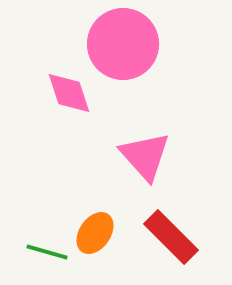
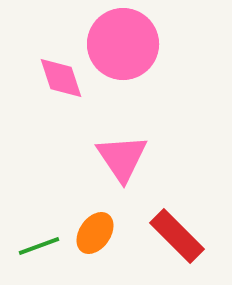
pink diamond: moved 8 px left, 15 px up
pink triangle: moved 23 px left, 2 px down; rotated 8 degrees clockwise
red rectangle: moved 6 px right, 1 px up
green line: moved 8 px left, 6 px up; rotated 36 degrees counterclockwise
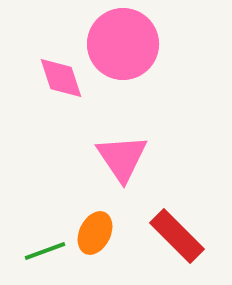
orange ellipse: rotated 9 degrees counterclockwise
green line: moved 6 px right, 5 px down
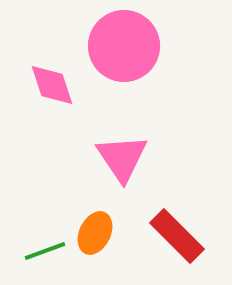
pink circle: moved 1 px right, 2 px down
pink diamond: moved 9 px left, 7 px down
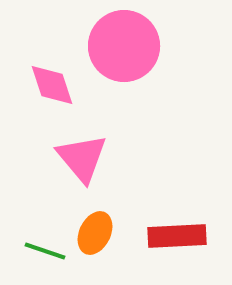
pink triangle: moved 40 px left; rotated 6 degrees counterclockwise
red rectangle: rotated 48 degrees counterclockwise
green line: rotated 39 degrees clockwise
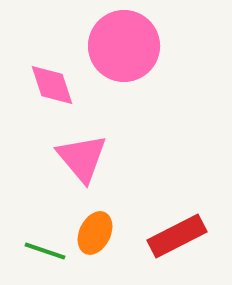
red rectangle: rotated 24 degrees counterclockwise
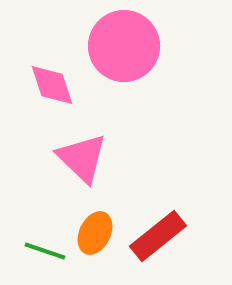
pink triangle: rotated 6 degrees counterclockwise
red rectangle: moved 19 px left; rotated 12 degrees counterclockwise
